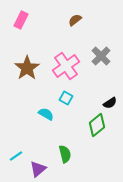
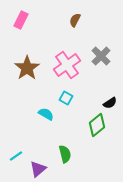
brown semicircle: rotated 24 degrees counterclockwise
pink cross: moved 1 px right, 1 px up
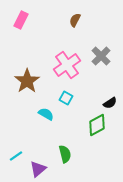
brown star: moved 13 px down
green diamond: rotated 10 degrees clockwise
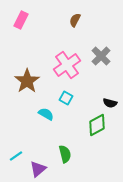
black semicircle: rotated 48 degrees clockwise
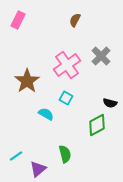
pink rectangle: moved 3 px left
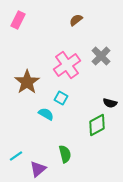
brown semicircle: moved 1 px right; rotated 24 degrees clockwise
brown star: moved 1 px down
cyan square: moved 5 px left
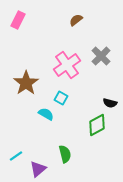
brown star: moved 1 px left, 1 px down
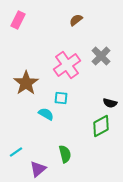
cyan square: rotated 24 degrees counterclockwise
green diamond: moved 4 px right, 1 px down
cyan line: moved 4 px up
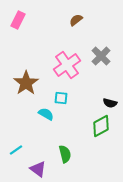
cyan line: moved 2 px up
purple triangle: rotated 42 degrees counterclockwise
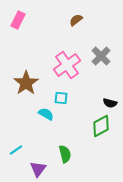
purple triangle: rotated 30 degrees clockwise
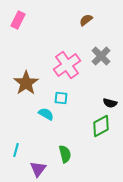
brown semicircle: moved 10 px right
cyan line: rotated 40 degrees counterclockwise
